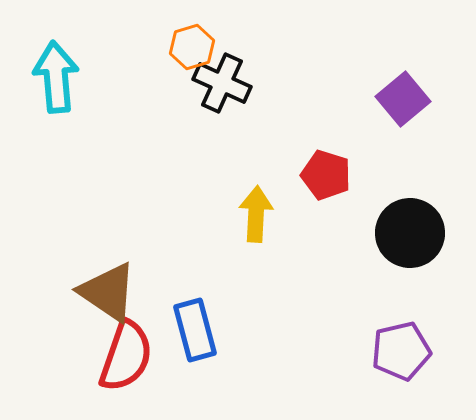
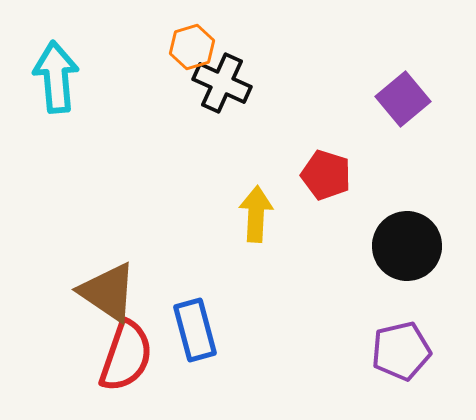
black circle: moved 3 px left, 13 px down
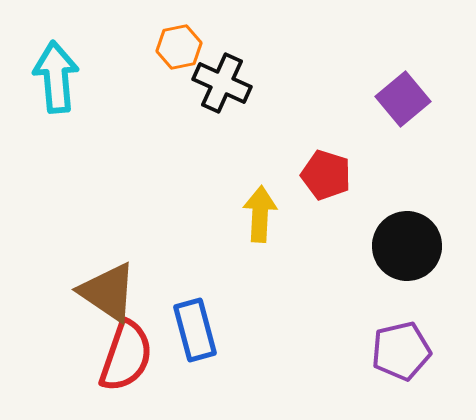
orange hexagon: moved 13 px left; rotated 6 degrees clockwise
yellow arrow: moved 4 px right
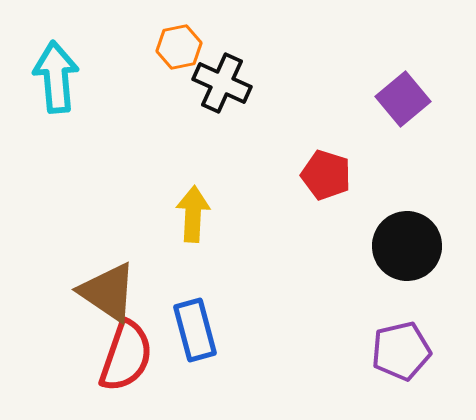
yellow arrow: moved 67 px left
